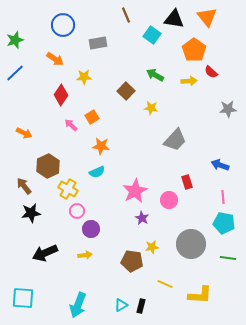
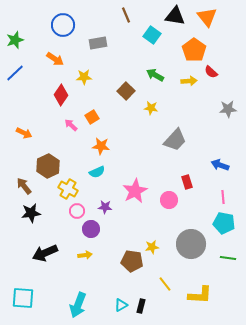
black triangle at (174, 19): moved 1 px right, 3 px up
purple star at (142, 218): moved 37 px left, 11 px up; rotated 24 degrees counterclockwise
yellow line at (165, 284): rotated 28 degrees clockwise
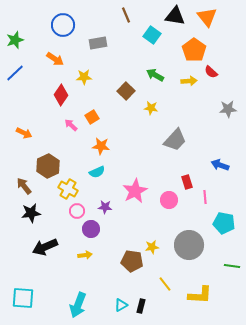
pink line at (223, 197): moved 18 px left
gray circle at (191, 244): moved 2 px left, 1 px down
black arrow at (45, 253): moved 6 px up
green line at (228, 258): moved 4 px right, 8 px down
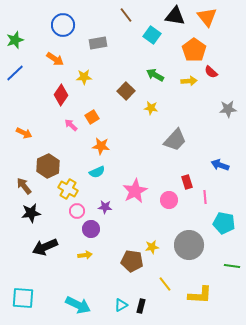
brown line at (126, 15): rotated 14 degrees counterclockwise
cyan arrow at (78, 305): rotated 85 degrees counterclockwise
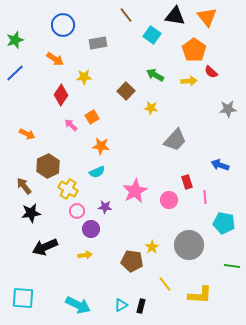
orange arrow at (24, 133): moved 3 px right, 1 px down
yellow star at (152, 247): rotated 24 degrees counterclockwise
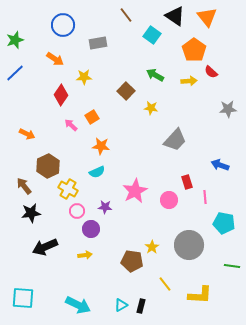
black triangle at (175, 16): rotated 25 degrees clockwise
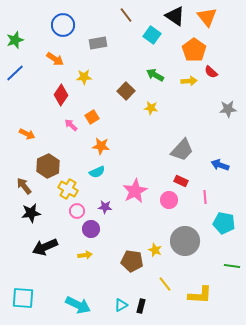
gray trapezoid at (175, 140): moved 7 px right, 10 px down
red rectangle at (187, 182): moved 6 px left, 1 px up; rotated 48 degrees counterclockwise
gray circle at (189, 245): moved 4 px left, 4 px up
yellow star at (152, 247): moved 3 px right, 3 px down; rotated 16 degrees counterclockwise
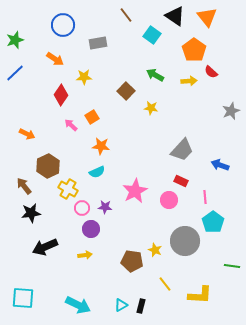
gray star at (228, 109): moved 3 px right, 2 px down; rotated 18 degrees counterclockwise
pink circle at (77, 211): moved 5 px right, 3 px up
cyan pentagon at (224, 223): moved 11 px left, 1 px up; rotated 25 degrees clockwise
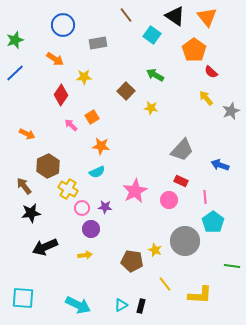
yellow arrow at (189, 81): moved 17 px right, 17 px down; rotated 126 degrees counterclockwise
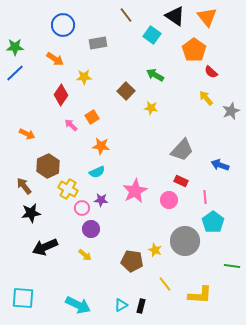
green star at (15, 40): moved 7 px down; rotated 18 degrees clockwise
purple star at (105, 207): moved 4 px left, 7 px up
yellow arrow at (85, 255): rotated 48 degrees clockwise
